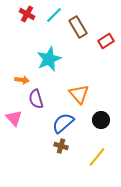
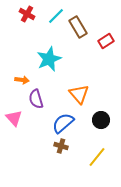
cyan line: moved 2 px right, 1 px down
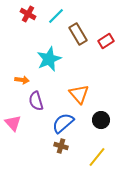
red cross: moved 1 px right
brown rectangle: moved 7 px down
purple semicircle: moved 2 px down
pink triangle: moved 1 px left, 5 px down
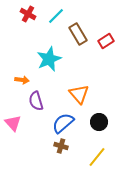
black circle: moved 2 px left, 2 px down
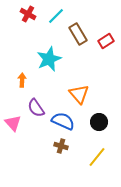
orange arrow: rotated 96 degrees counterclockwise
purple semicircle: moved 7 px down; rotated 18 degrees counterclockwise
blue semicircle: moved 2 px up; rotated 65 degrees clockwise
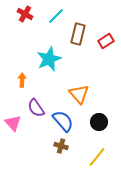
red cross: moved 3 px left
brown rectangle: rotated 45 degrees clockwise
blue semicircle: rotated 25 degrees clockwise
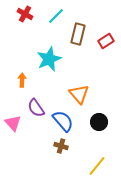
yellow line: moved 9 px down
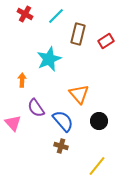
black circle: moved 1 px up
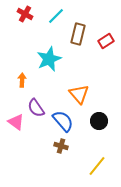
pink triangle: moved 3 px right, 1 px up; rotated 12 degrees counterclockwise
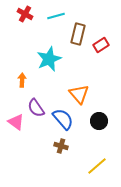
cyan line: rotated 30 degrees clockwise
red rectangle: moved 5 px left, 4 px down
blue semicircle: moved 2 px up
yellow line: rotated 10 degrees clockwise
